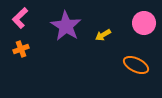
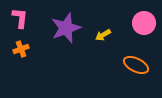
pink L-shape: rotated 140 degrees clockwise
purple star: moved 2 px down; rotated 20 degrees clockwise
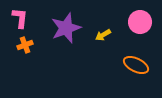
pink circle: moved 4 px left, 1 px up
orange cross: moved 4 px right, 4 px up
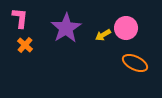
pink circle: moved 14 px left, 6 px down
purple star: rotated 12 degrees counterclockwise
orange cross: rotated 28 degrees counterclockwise
orange ellipse: moved 1 px left, 2 px up
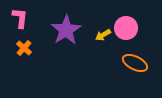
purple star: moved 2 px down
orange cross: moved 1 px left, 3 px down
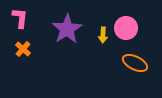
purple star: moved 1 px right, 1 px up
yellow arrow: rotated 56 degrees counterclockwise
orange cross: moved 1 px left, 1 px down
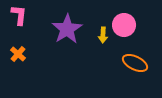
pink L-shape: moved 1 px left, 3 px up
pink circle: moved 2 px left, 3 px up
orange cross: moved 5 px left, 5 px down
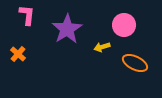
pink L-shape: moved 8 px right
yellow arrow: moved 1 px left, 12 px down; rotated 70 degrees clockwise
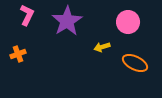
pink L-shape: rotated 20 degrees clockwise
pink circle: moved 4 px right, 3 px up
purple star: moved 8 px up
orange cross: rotated 28 degrees clockwise
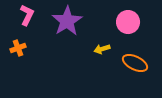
yellow arrow: moved 2 px down
orange cross: moved 6 px up
